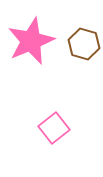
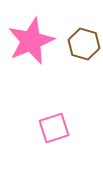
pink square: rotated 20 degrees clockwise
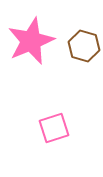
brown hexagon: moved 2 px down
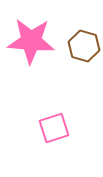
pink star: rotated 27 degrees clockwise
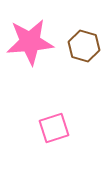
pink star: moved 1 px left, 1 px down; rotated 9 degrees counterclockwise
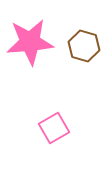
pink square: rotated 12 degrees counterclockwise
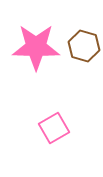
pink star: moved 6 px right, 5 px down; rotated 6 degrees clockwise
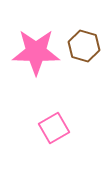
pink star: moved 5 px down
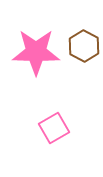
brown hexagon: rotated 12 degrees clockwise
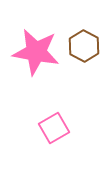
pink star: rotated 9 degrees clockwise
